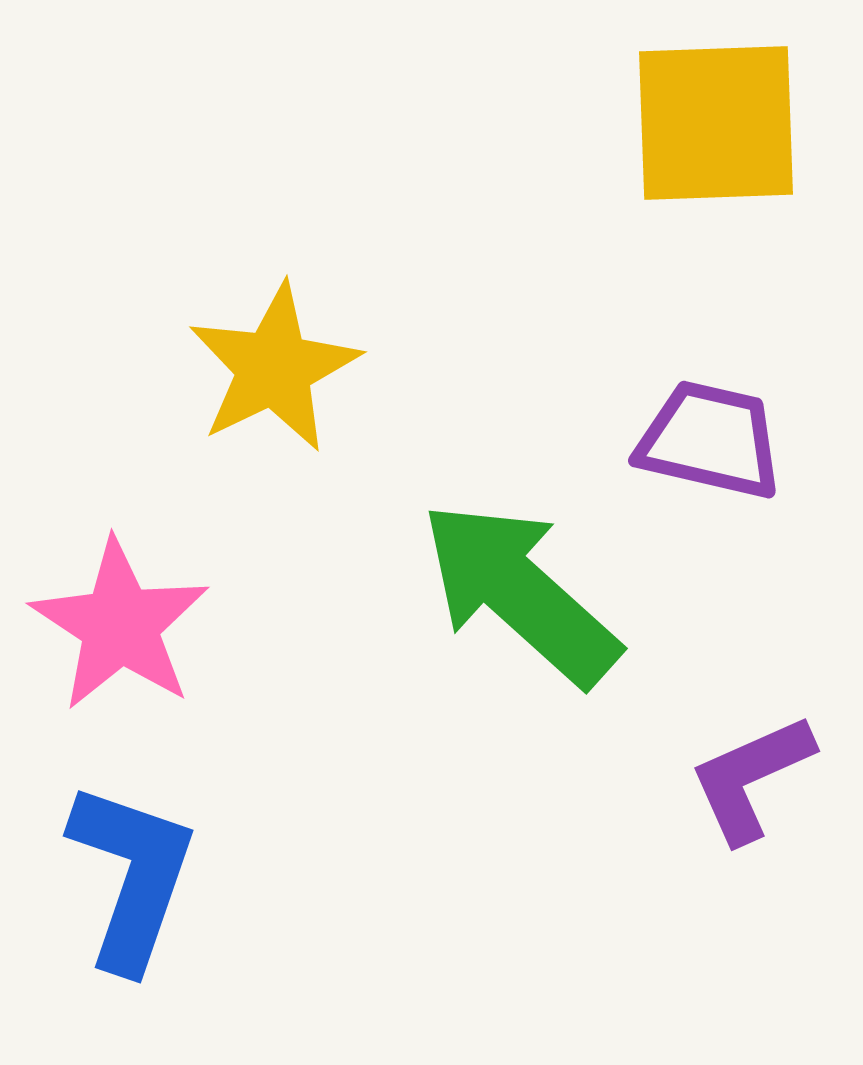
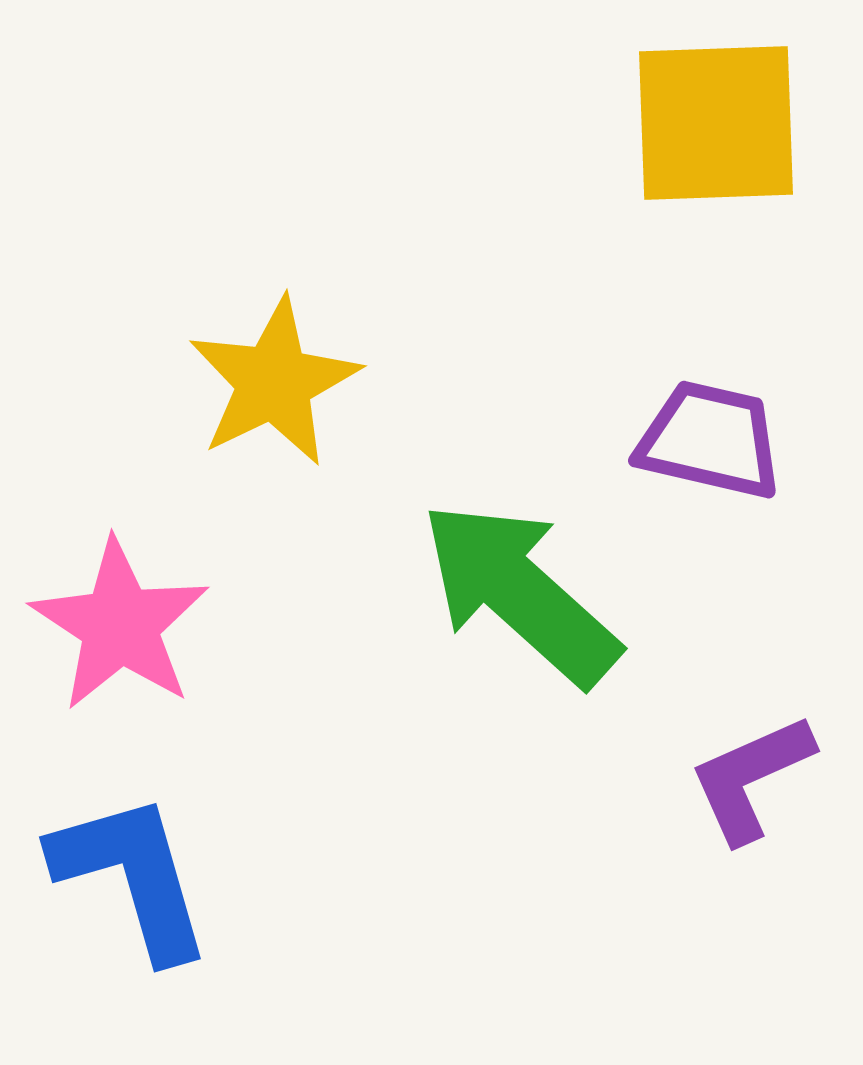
yellow star: moved 14 px down
blue L-shape: rotated 35 degrees counterclockwise
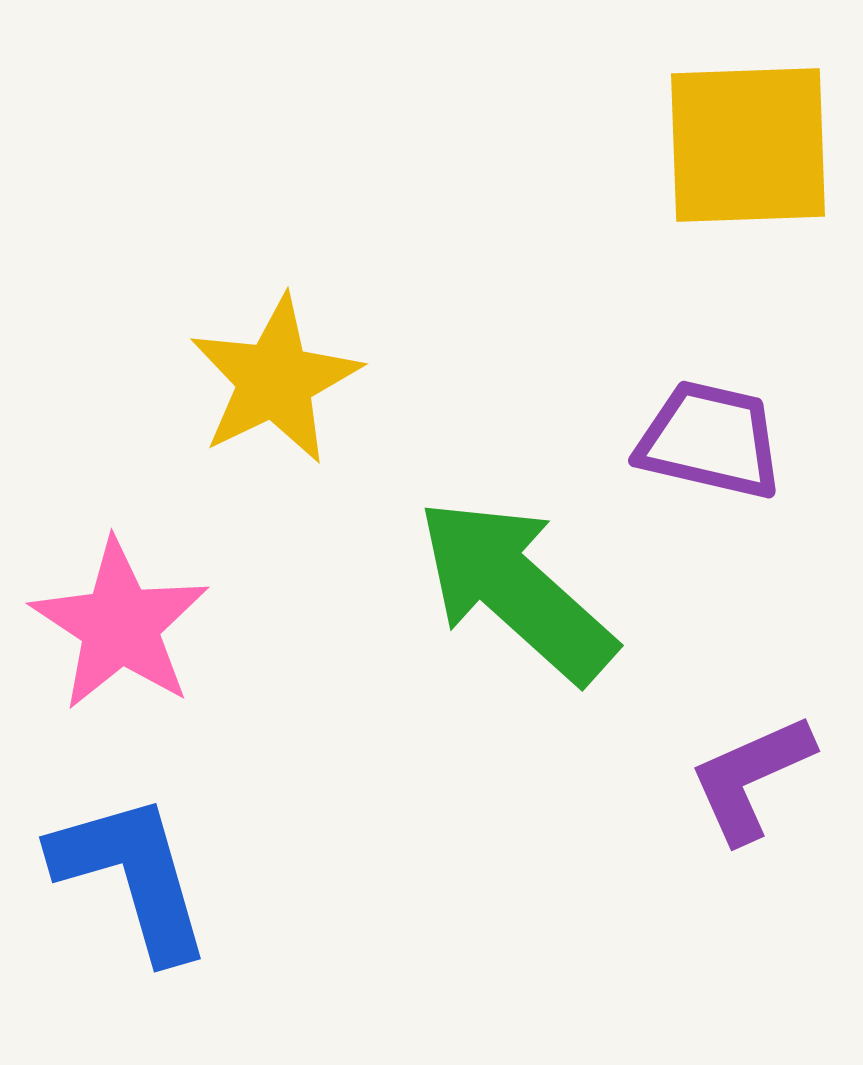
yellow square: moved 32 px right, 22 px down
yellow star: moved 1 px right, 2 px up
green arrow: moved 4 px left, 3 px up
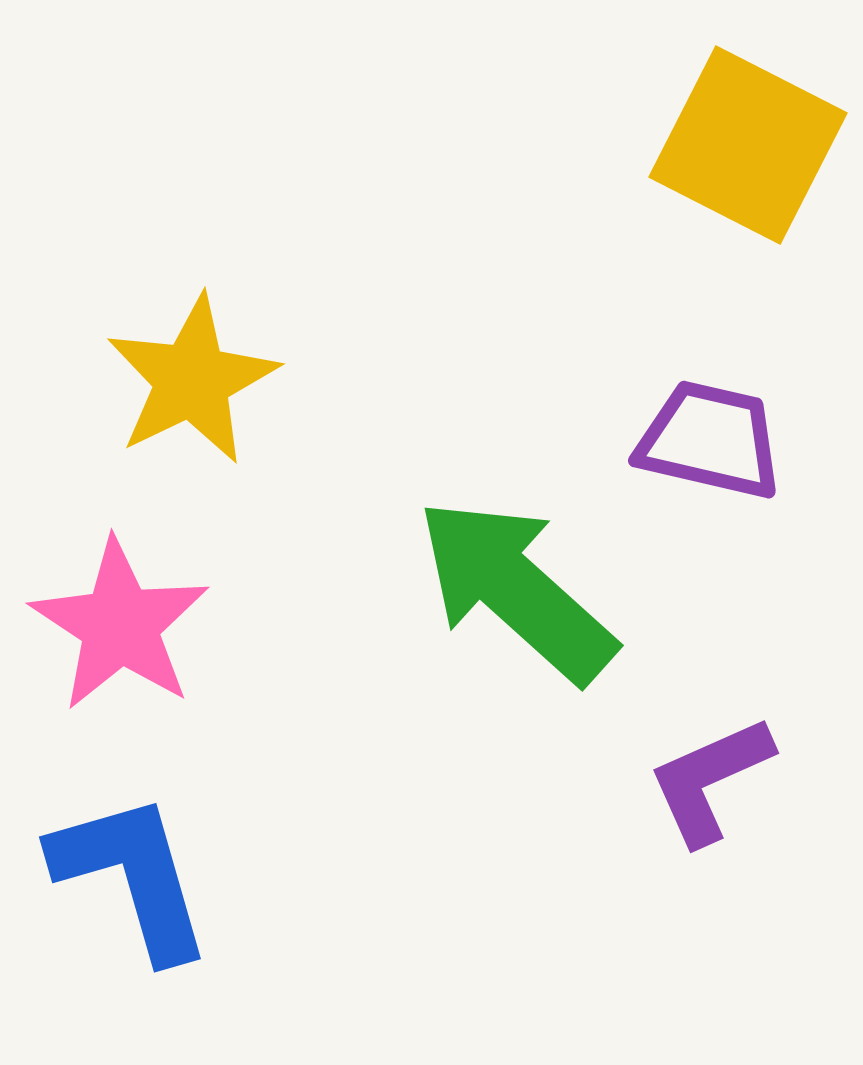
yellow square: rotated 29 degrees clockwise
yellow star: moved 83 px left
purple L-shape: moved 41 px left, 2 px down
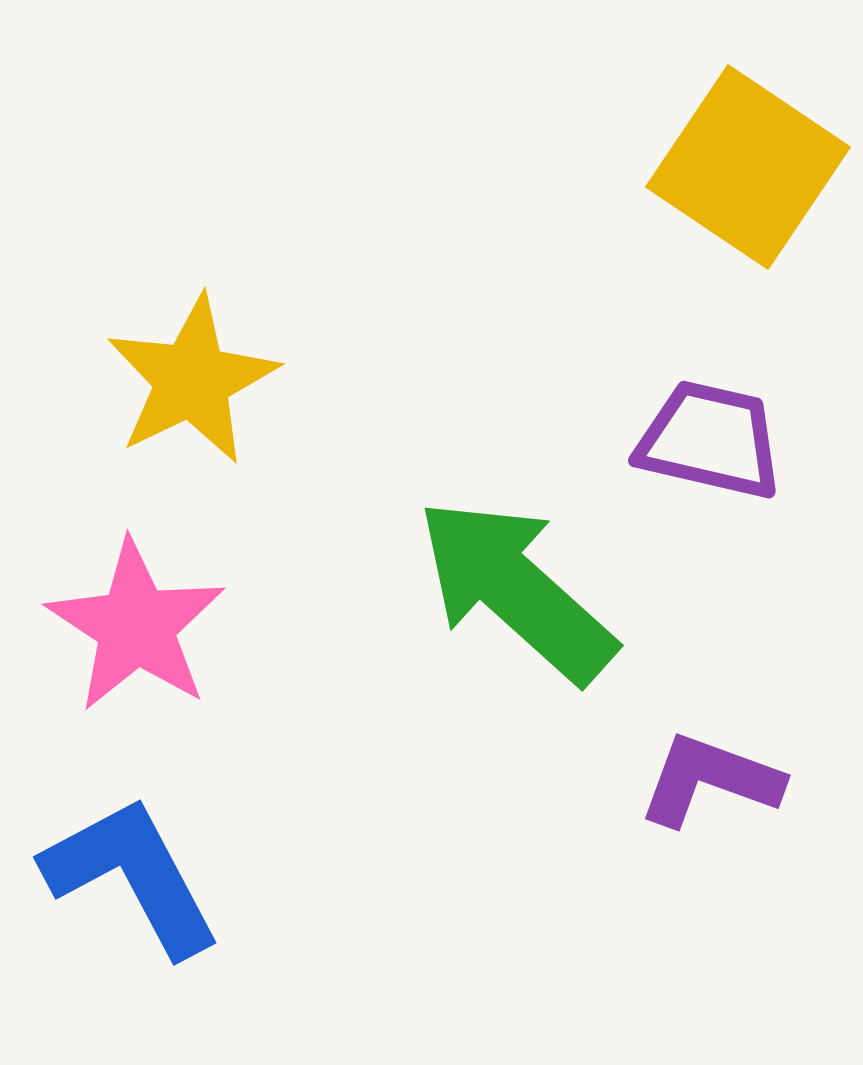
yellow square: moved 22 px down; rotated 7 degrees clockwise
pink star: moved 16 px right, 1 px down
purple L-shape: rotated 44 degrees clockwise
blue L-shape: rotated 12 degrees counterclockwise
